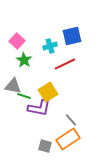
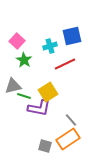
gray triangle: rotated 24 degrees counterclockwise
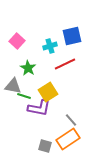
green star: moved 4 px right, 8 px down
gray triangle: rotated 24 degrees clockwise
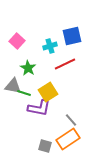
green line: moved 3 px up
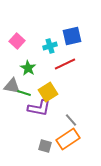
gray triangle: moved 1 px left
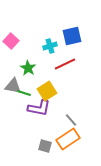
pink square: moved 6 px left
gray triangle: moved 1 px right
yellow square: moved 1 px left, 1 px up
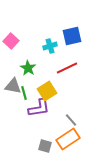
red line: moved 2 px right, 4 px down
green line: rotated 56 degrees clockwise
purple L-shape: rotated 20 degrees counterclockwise
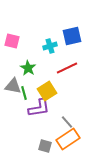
pink square: moved 1 px right; rotated 28 degrees counterclockwise
gray line: moved 4 px left, 2 px down
